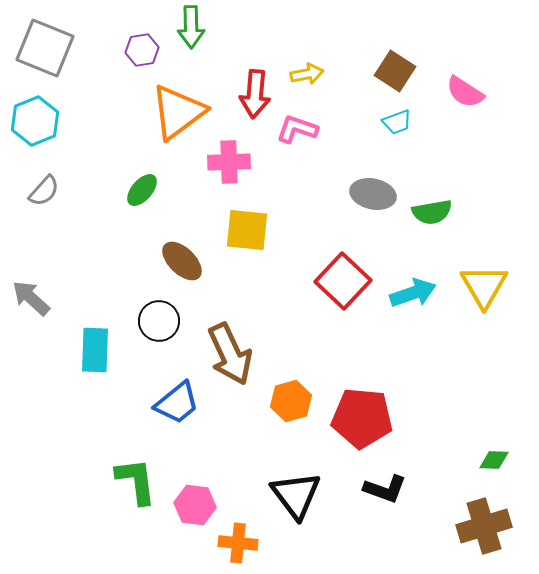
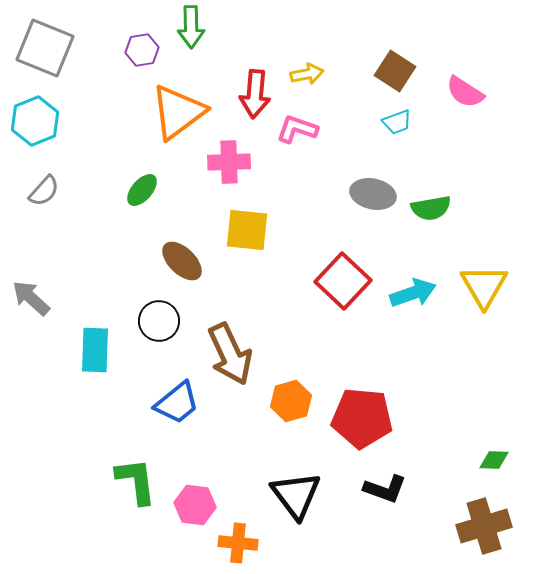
green semicircle: moved 1 px left, 4 px up
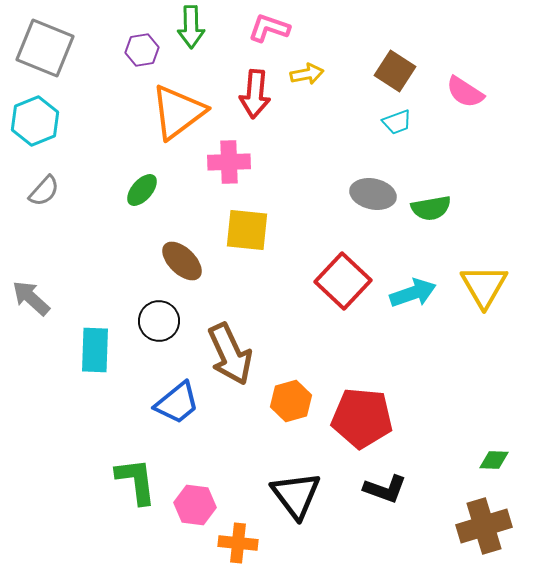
pink L-shape: moved 28 px left, 101 px up
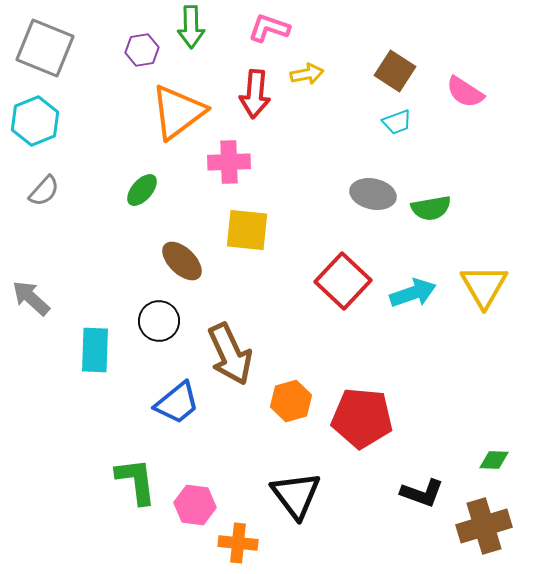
black L-shape: moved 37 px right, 4 px down
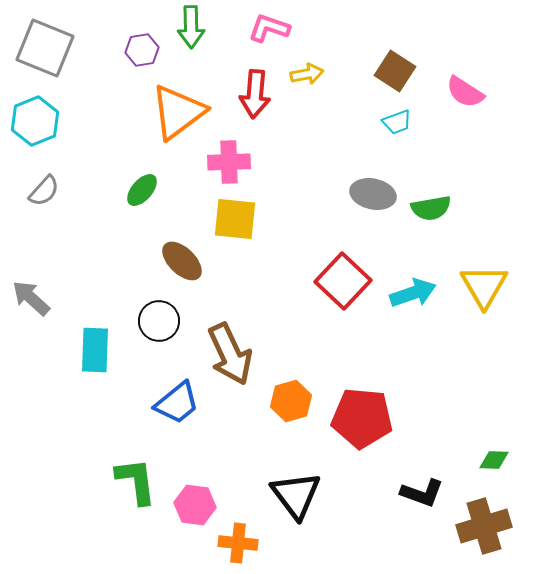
yellow square: moved 12 px left, 11 px up
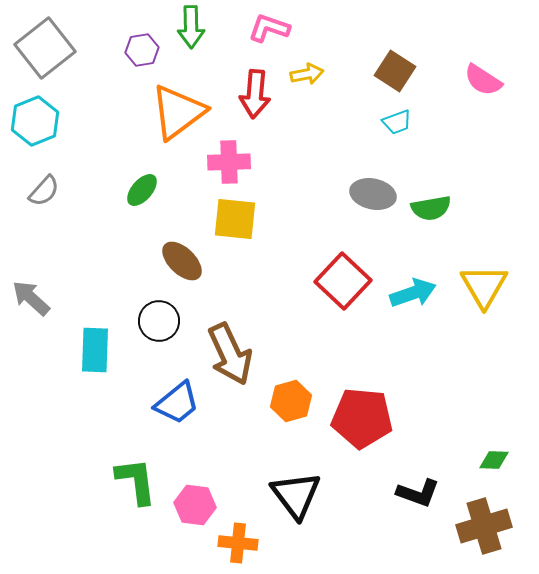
gray square: rotated 30 degrees clockwise
pink semicircle: moved 18 px right, 12 px up
black L-shape: moved 4 px left
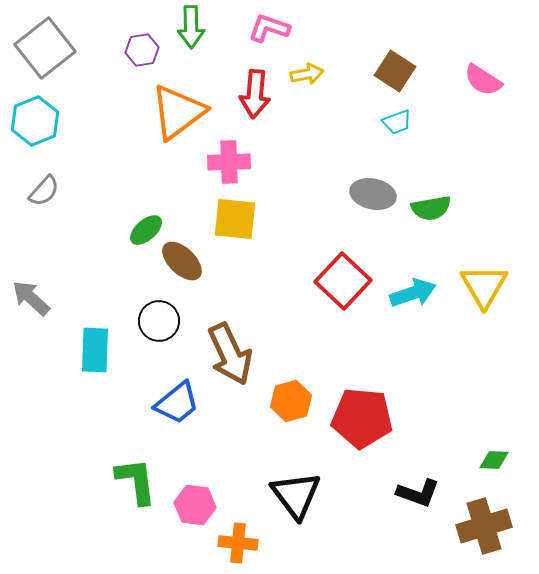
green ellipse: moved 4 px right, 40 px down; rotated 8 degrees clockwise
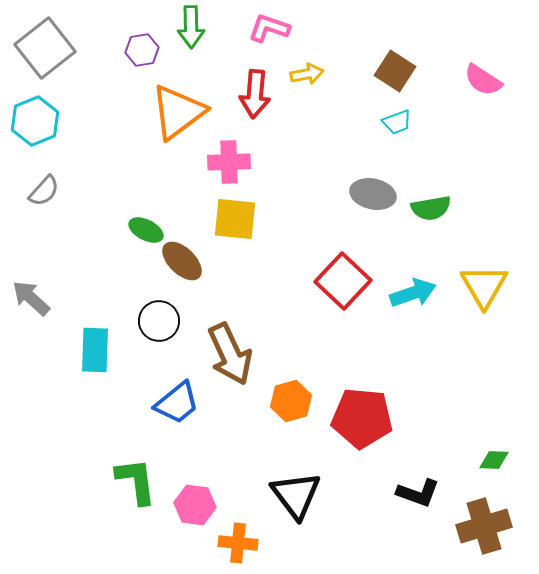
green ellipse: rotated 68 degrees clockwise
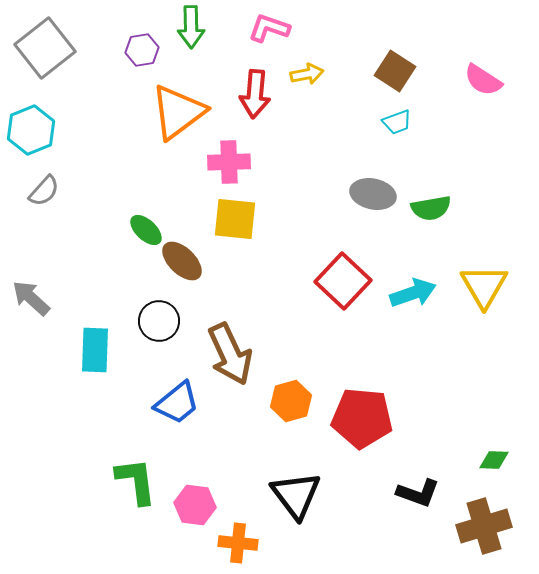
cyan hexagon: moved 4 px left, 9 px down
green ellipse: rotated 16 degrees clockwise
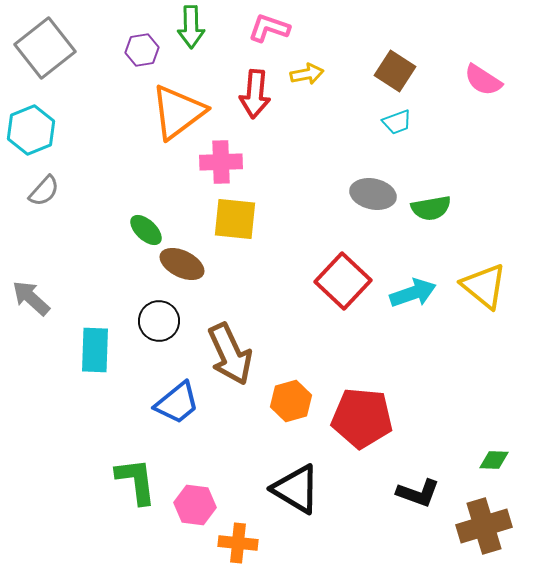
pink cross: moved 8 px left
brown ellipse: moved 3 px down; rotated 18 degrees counterclockwise
yellow triangle: rotated 21 degrees counterclockwise
black triangle: moved 6 px up; rotated 22 degrees counterclockwise
